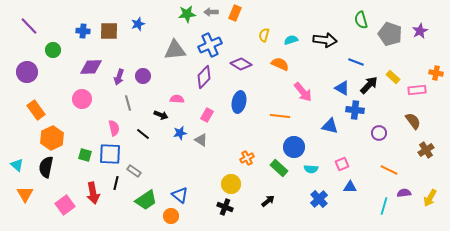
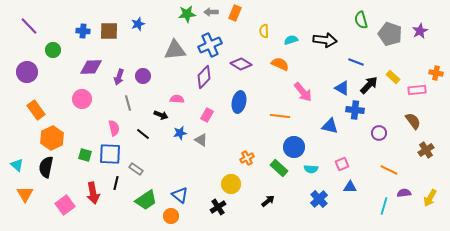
yellow semicircle at (264, 35): moved 4 px up; rotated 16 degrees counterclockwise
gray rectangle at (134, 171): moved 2 px right, 2 px up
black cross at (225, 207): moved 7 px left; rotated 35 degrees clockwise
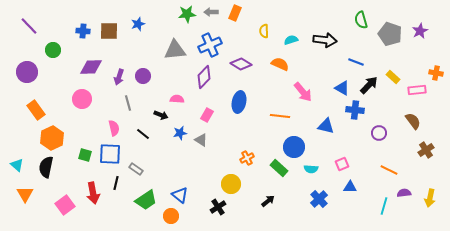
blue triangle at (330, 126): moved 4 px left
yellow arrow at (430, 198): rotated 18 degrees counterclockwise
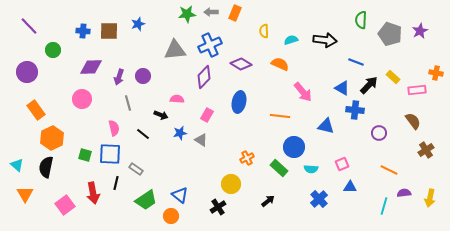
green semicircle at (361, 20): rotated 18 degrees clockwise
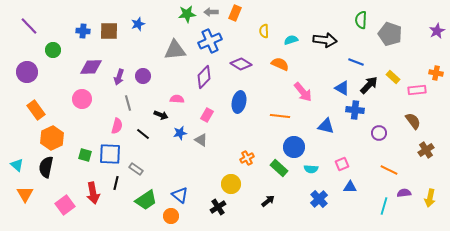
purple star at (420, 31): moved 17 px right
blue cross at (210, 45): moved 4 px up
pink semicircle at (114, 128): moved 3 px right, 2 px up; rotated 28 degrees clockwise
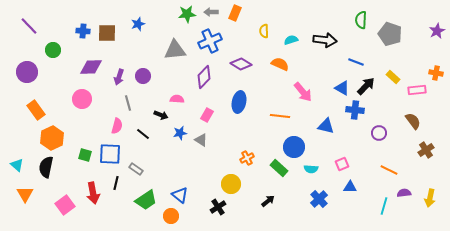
brown square at (109, 31): moved 2 px left, 2 px down
black arrow at (369, 85): moved 3 px left, 1 px down
